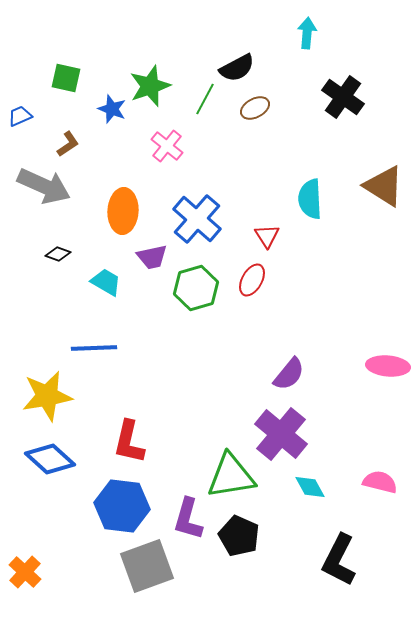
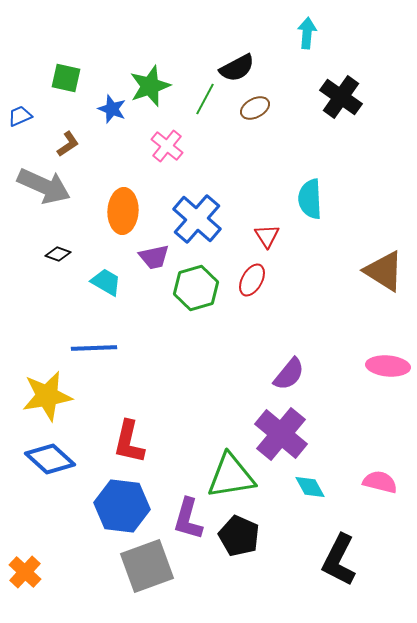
black cross: moved 2 px left
brown triangle: moved 85 px down
purple trapezoid: moved 2 px right
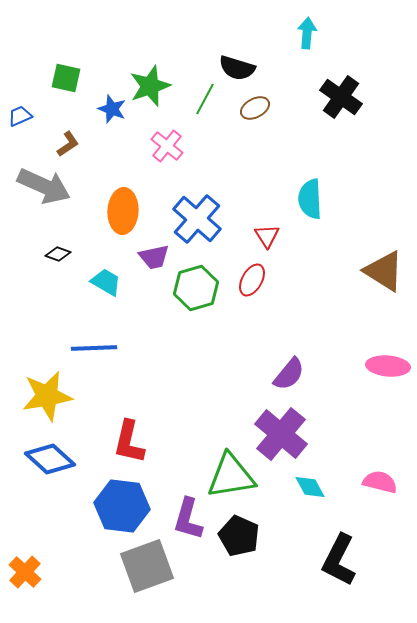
black semicircle: rotated 45 degrees clockwise
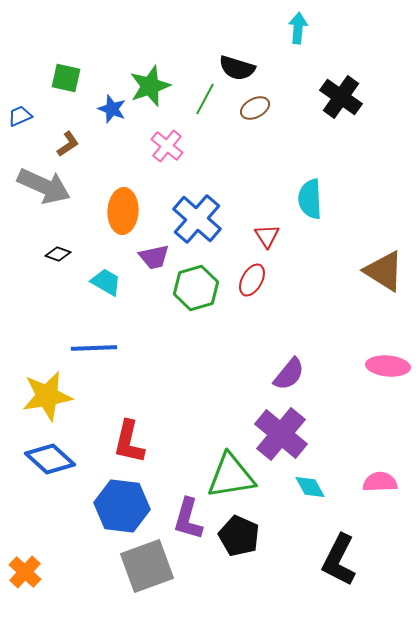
cyan arrow: moved 9 px left, 5 px up
pink semicircle: rotated 16 degrees counterclockwise
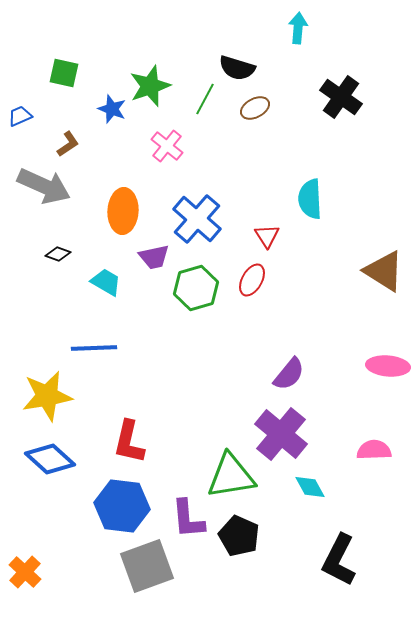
green square: moved 2 px left, 5 px up
pink semicircle: moved 6 px left, 32 px up
purple L-shape: rotated 21 degrees counterclockwise
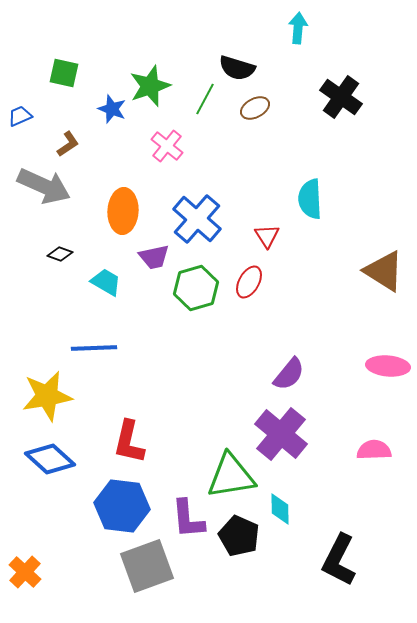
black diamond: moved 2 px right
red ellipse: moved 3 px left, 2 px down
cyan diamond: moved 30 px left, 22 px down; rotated 28 degrees clockwise
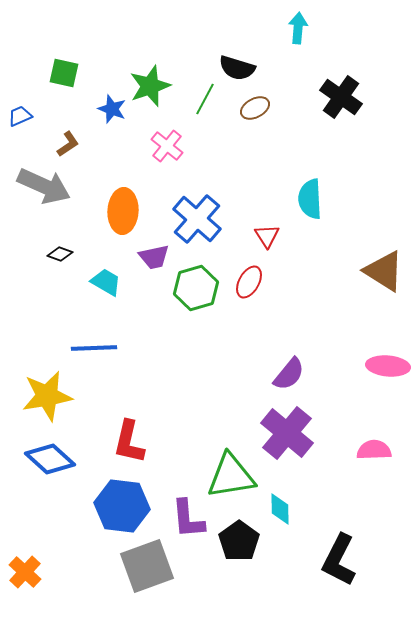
purple cross: moved 6 px right, 1 px up
black pentagon: moved 5 px down; rotated 12 degrees clockwise
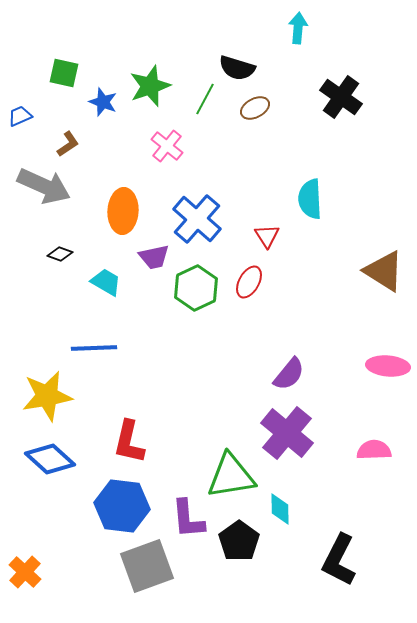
blue star: moved 9 px left, 7 px up
green hexagon: rotated 9 degrees counterclockwise
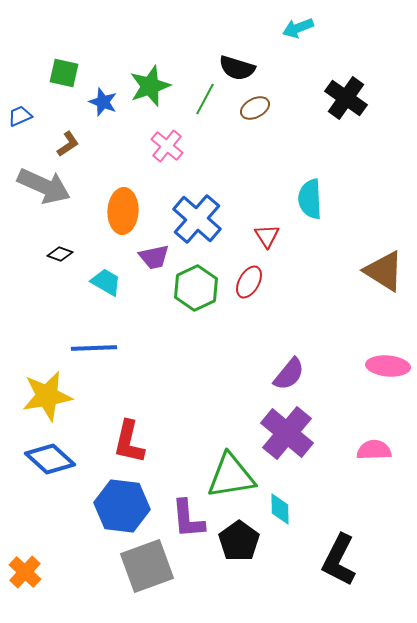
cyan arrow: rotated 116 degrees counterclockwise
black cross: moved 5 px right, 1 px down
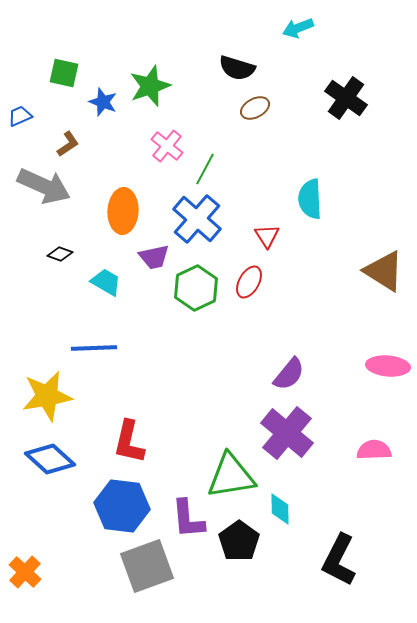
green line: moved 70 px down
